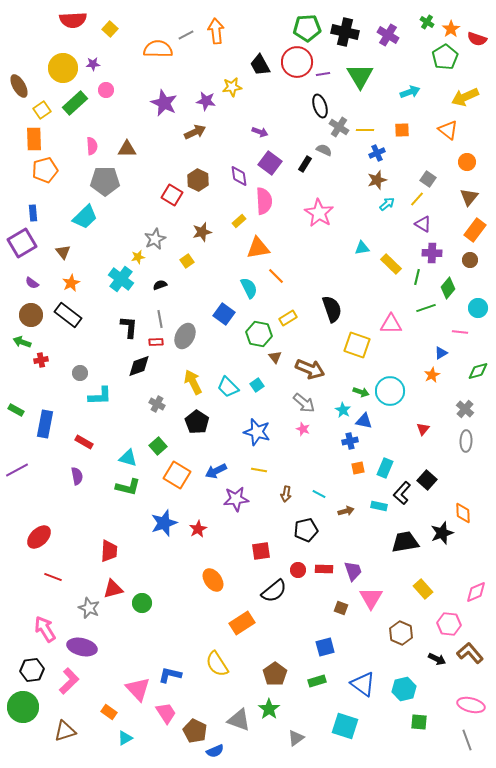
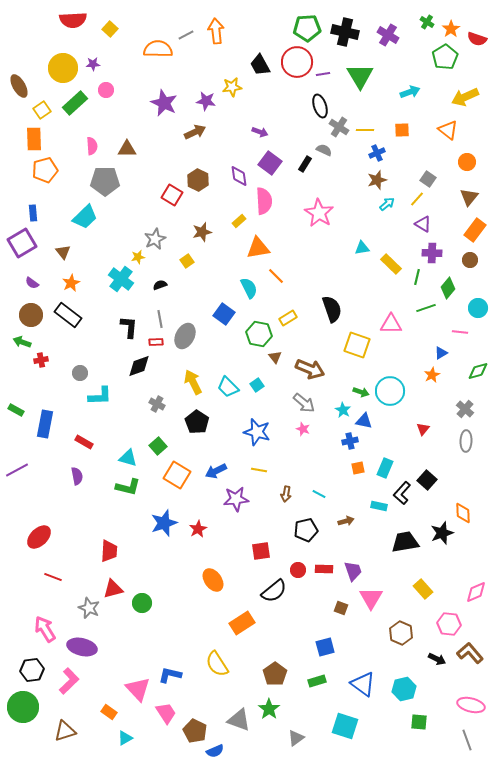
brown arrow at (346, 511): moved 10 px down
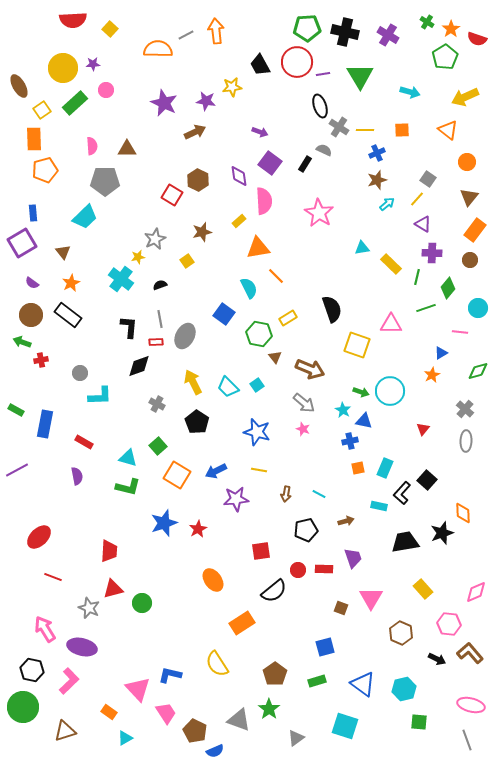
cyan arrow at (410, 92): rotated 36 degrees clockwise
purple trapezoid at (353, 571): moved 13 px up
black hexagon at (32, 670): rotated 20 degrees clockwise
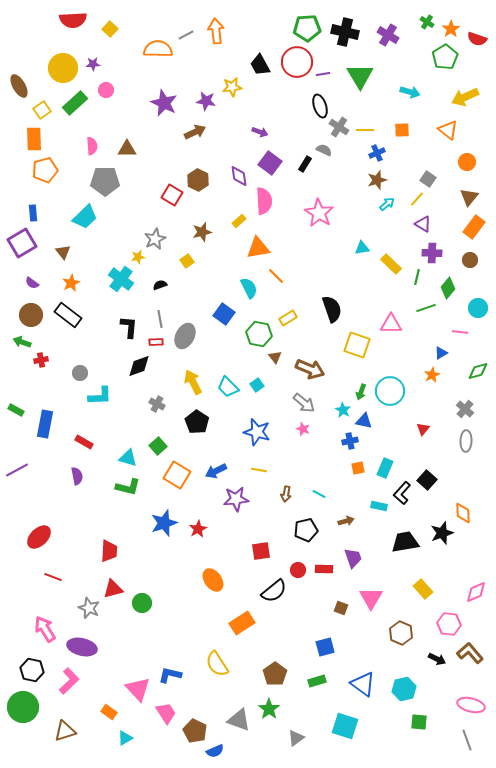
orange rectangle at (475, 230): moved 1 px left, 3 px up
green arrow at (361, 392): rotated 91 degrees clockwise
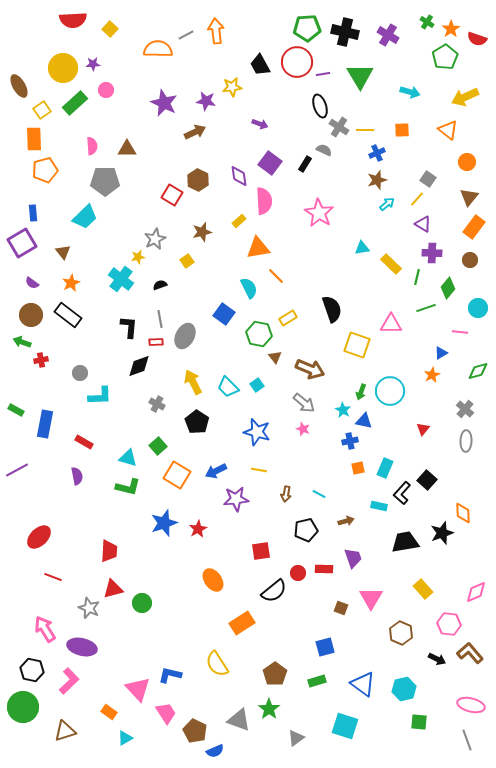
purple arrow at (260, 132): moved 8 px up
red circle at (298, 570): moved 3 px down
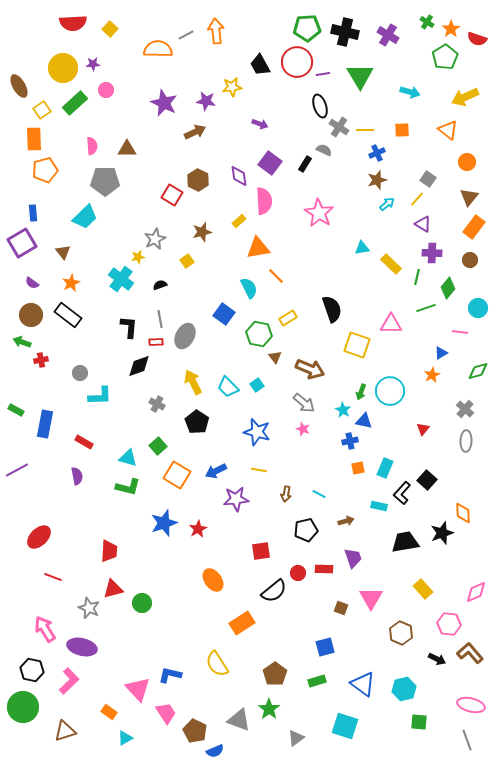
red semicircle at (73, 20): moved 3 px down
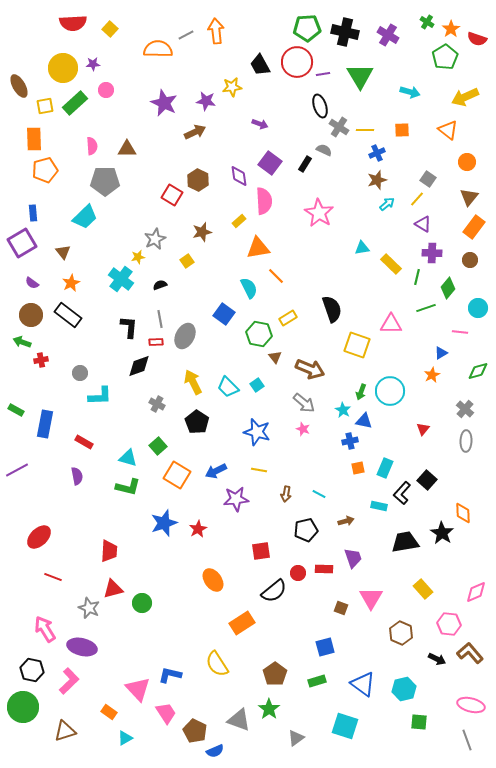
yellow square at (42, 110): moved 3 px right, 4 px up; rotated 24 degrees clockwise
black star at (442, 533): rotated 20 degrees counterclockwise
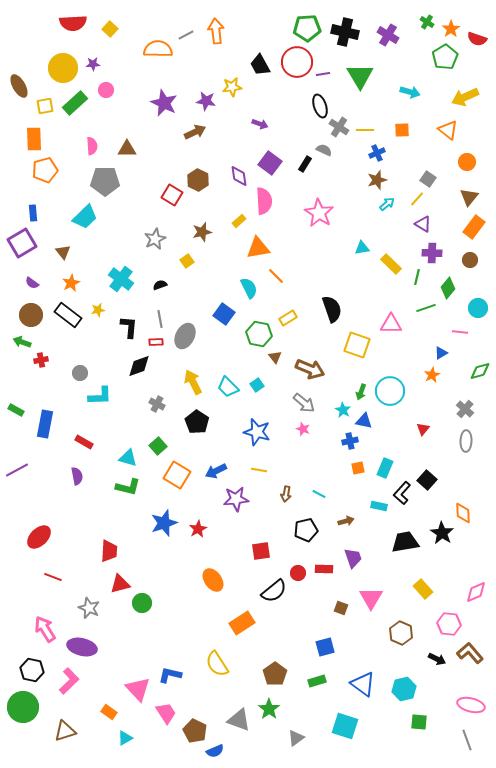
yellow star at (138, 257): moved 40 px left, 53 px down
green diamond at (478, 371): moved 2 px right
red triangle at (113, 589): moved 7 px right, 5 px up
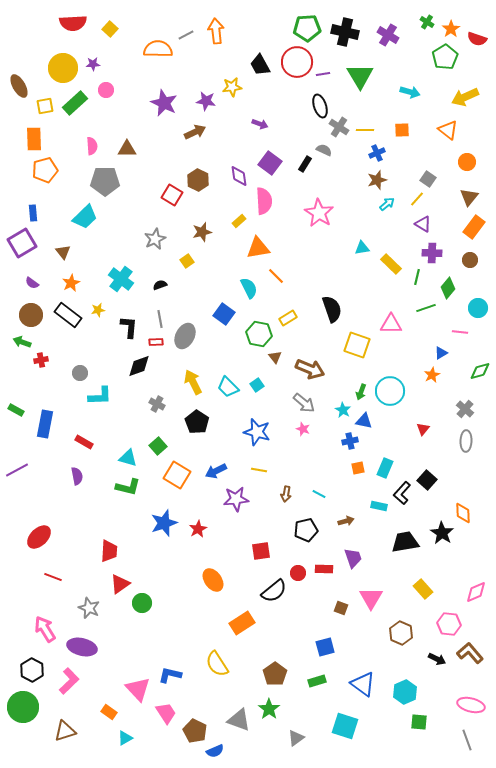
red triangle at (120, 584): rotated 20 degrees counterclockwise
black hexagon at (32, 670): rotated 15 degrees clockwise
cyan hexagon at (404, 689): moved 1 px right, 3 px down; rotated 10 degrees counterclockwise
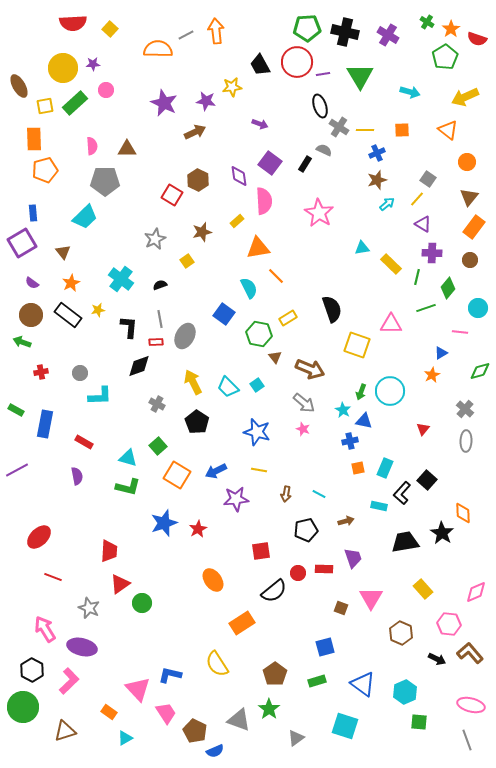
yellow rectangle at (239, 221): moved 2 px left
red cross at (41, 360): moved 12 px down
